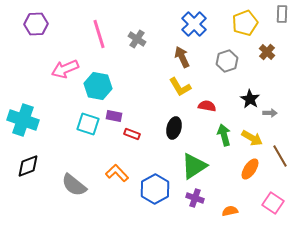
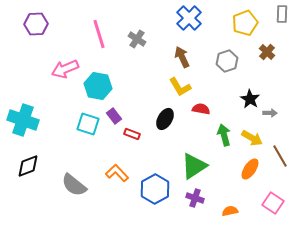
blue cross: moved 5 px left, 6 px up
red semicircle: moved 6 px left, 3 px down
purple rectangle: rotated 42 degrees clockwise
black ellipse: moved 9 px left, 9 px up; rotated 15 degrees clockwise
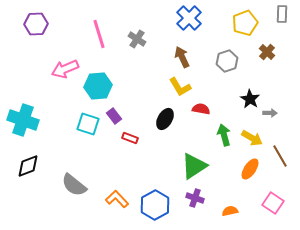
cyan hexagon: rotated 16 degrees counterclockwise
red rectangle: moved 2 px left, 4 px down
orange L-shape: moved 26 px down
blue hexagon: moved 16 px down
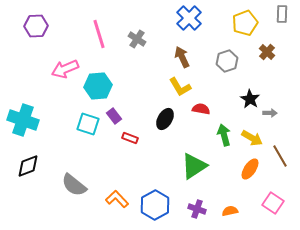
purple hexagon: moved 2 px down
purple cross: moved 2 px right, 11 px down
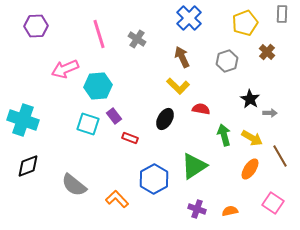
yellow L-shape: moved 2 px left, 1 px up; rotated 15 degrees counterclockwise
blue hexagon: moved 1 px left, 26 px up
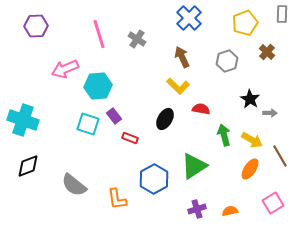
yellow arrow: moved 2 px down
orange L-shape: rotated 145 degrees counterclockwise
pink square: rotated 25 degrees clockwise
purple cross: rotated 36 degrees counterclockwise
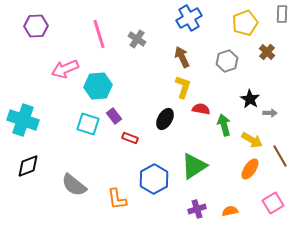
blue cross: rotated 15 degrees clockwise
yellow L-shape: moved 5 px right, 1 px down; rotated 115 degrees counterclockwise
green arrow: moved 10 px up
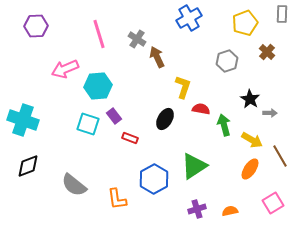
brown arrow: moved 25 px left
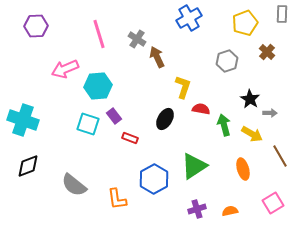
yellow arrow: moved 6 px up
orange ellipse: moved 7 px left; rotated 50 degrees counterclockwise
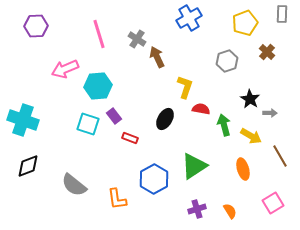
yellow L-shape: moved 2 px right
yellow arrow: moved 1 px left, 2 px down
orange semicircle: rotated 70 degrees clockwise
